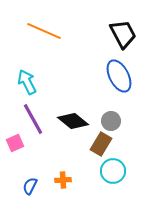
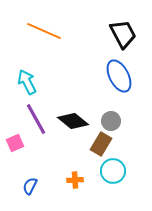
purple line: moved 3 px right
orange cross: moved 12 px right
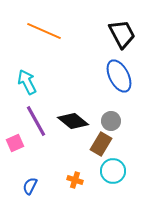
black trapezoid: moved 1 px left
purple line: moved 2 px down
orange cross: rotated 21 degrees clockwise
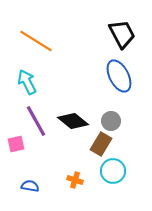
orange line: moved 8 px left, 10 px down; rotated 8 degrees clockwise
pink square: moved 1 px right, 1 px down; rotated 12 degrees clockwise
blue semicircle: rotated 72 degrees clockwise
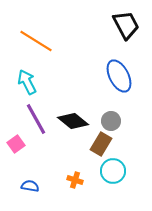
black trapezoid: moved 4 px right, 9 px up
purple line: moved 2 px up
pink square: rotated 24 degrees counterclockwise
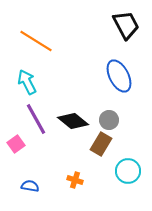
gray circle: moved 2 px left, 1 px up
cyan circle: moved 15 px right
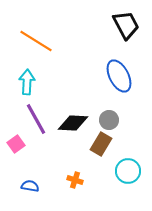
cyan arrow: rotated 30 degrees clockwise
black diamond: moved 2 px down; rotated 36 degrees counterclockwise
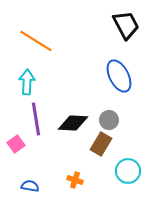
purple line: rotated 20 degrees clockwise
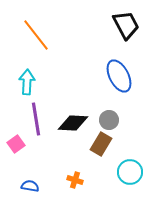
orange line: moved 6 px up; rotated 20 degrees clockwise
cyan circle: moved 2 px right, 1 px down
